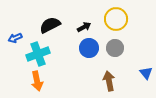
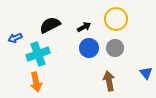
orange arrow: moved 1 px left, 1 px down
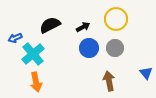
black arrow: moved 1 px left
cyan cross: moved 5 px left; rotated 20 degrees counterclockwise
